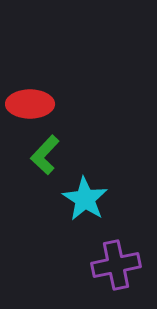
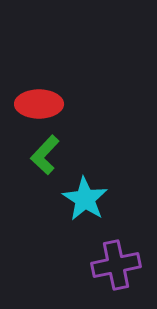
red ellipse: moved 9 px right
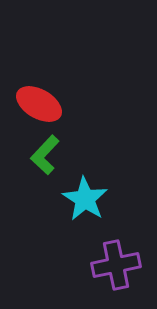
red ellipse: rotated 30 degrees clockwise
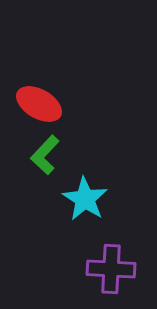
purple cross: moved 5 px left, 4 px down; rotated 15 degrees clockwise
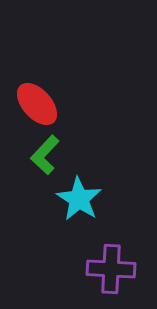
red ellipse: moved 2 px left; rotated 18 degrees clockwise
cyan star: moved 6 px left
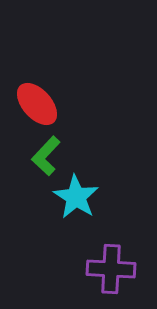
green L-shape: moved 1 px right, 1 px down
cyan star: moved 3 px left, 2 px up
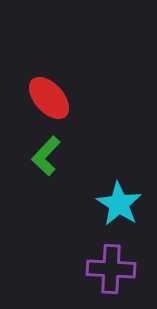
red ellipse: moved 12 px right, 6 px up
cyan star: moved 43 px right, 7 px down
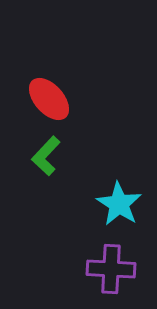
red ellipse: moved 1 px down
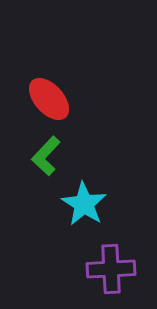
cyan star: moved 35 px left
purple cross: rotated 6 degrees counterclockwise
